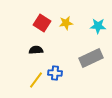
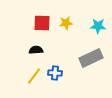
red square: rotated 30 degrees counterclockwise
yellow line: moved 2 px left, 4 px up
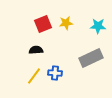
red square: moved 1 px right, 1 px down; rotated 24 degrees counterclockwise
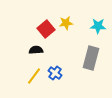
red square: moved 3 px right, 5 px down; rotated 18 degrees counterclockwise
gray rectangle: rotated 50 degrees counterclockwise
blue cross: rotated 32 degrees clockwise
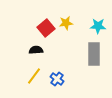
red square: moved 1 px up
gray rectangle: moved 3 px right, 4 px up; rotated 15 degrees counterclockwise
blue cross: moved 2 px right, 6 px down
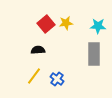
red square: moved 4 px up
black semicircle: moved 2 px right
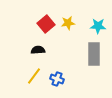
yellow star: moved 2 px right
blue cross: rotated 16 degrees counterclockwise
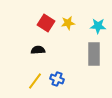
red square: moved 1 px up; rotated 18 degrees counterclockwise
yellow line: moved 1 px right, 5 px down
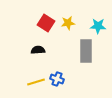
gray rectangle: moved 8 px left, 3 px up
yellow line: moved 1 px right, 1 px down; rotated 36 degrees clockwise
